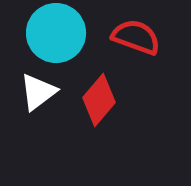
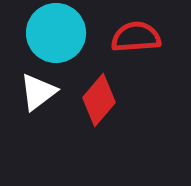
red semicircle: rotated 24 degrees counterclockwise
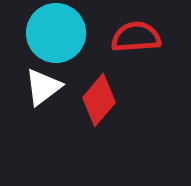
white triangle: moved 5 px right, 5 px up
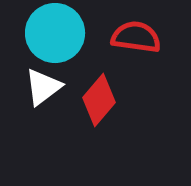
cyan circle: moved 1 px left
red semicircle: rotated 12 degrees clockwise
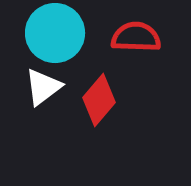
red semicircle: rotated 6 degrees counterclockwise
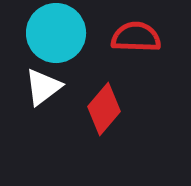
cyan circle: moved 1 px right
red diamond: moved 5 px right, 9 px down
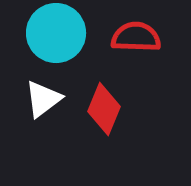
white triangle: moved 12 px down
red diamond: rotated 18 degrees counterclockwise
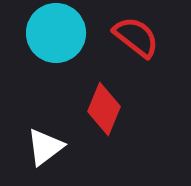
red semicircle: rotated 36 degrees clockwise
white triangle: moved 2 px right, 48 px down
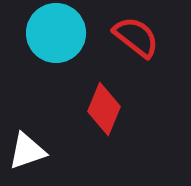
white triangle: moved 18 px left, 4 px down; rotated 18 degrees clockwise
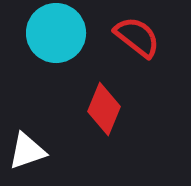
red semicircle: moved 1 px right
